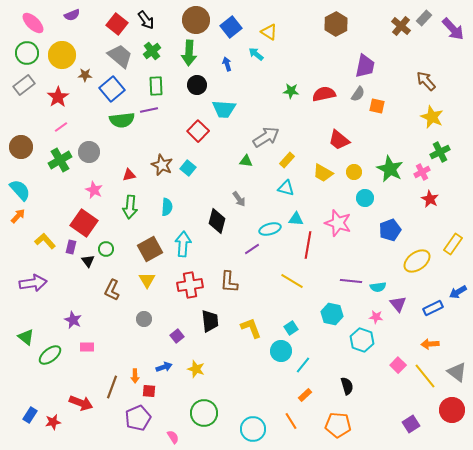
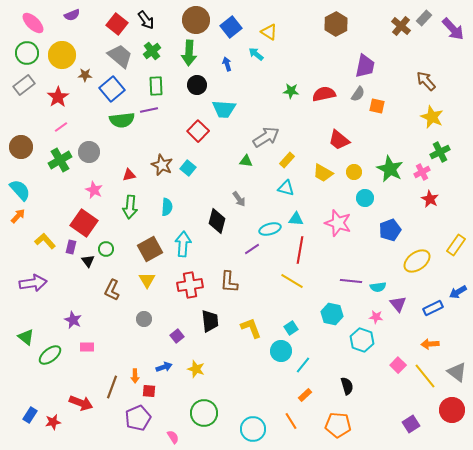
yellow rectangle at (453, 244): moved 3 px right, 1 px down
red line at (308, 245): moved 8 px left, 5 px down
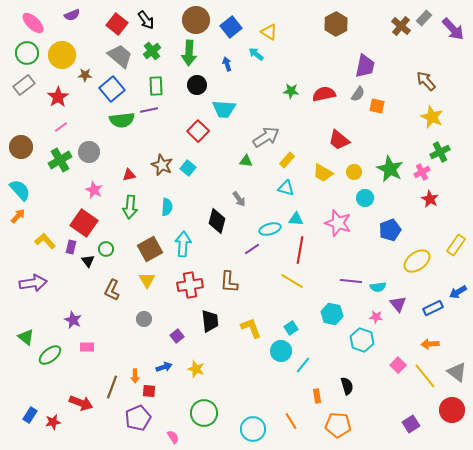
orange rectangle at (305, 395): moved 12 px right, 1 px down; rotated 56 degrees counterclockwise
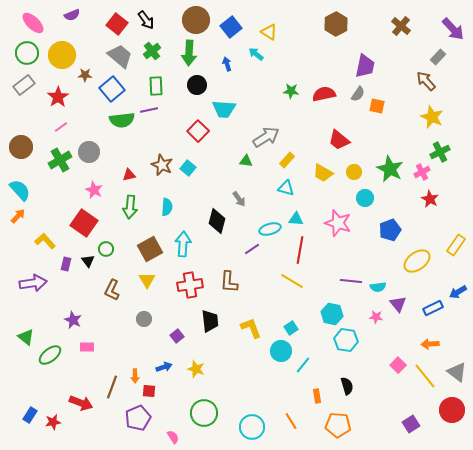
gray rectangle at (424, 18): moved 14 px right, 39 px down
purple rectangle at (71, 247): moved 5 px left, 17 px down
cyan hexagon at (362, 340): moved 16 px left; rotated 10 degrees counterclockwise
cyan circle at (253, 429): moved 1 px left, 2 px up
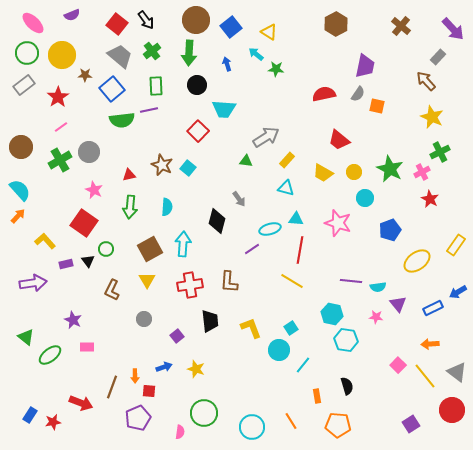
green star at (291, 91): moved 15 px left, 22 px up
purple rectangle at (66, 264): rotated 64 degrees clockwise
cyan circle at (281, 351): moved 2 px left, 1 px up
pink semicircle at (173, 437): moved 7 px right, 5 px up; rotated 40 degrees clockwise
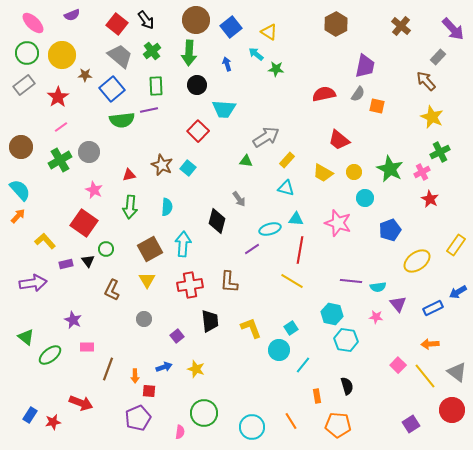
brown line at (112, 387): moved 4 px left, 18 px up
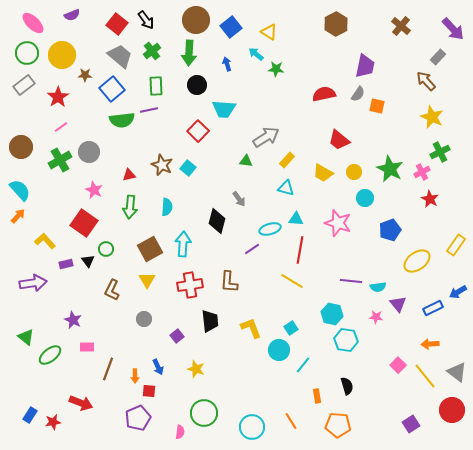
blue arrow at (164, 367): moved 6 px left; rotated 84 degrees clockwise
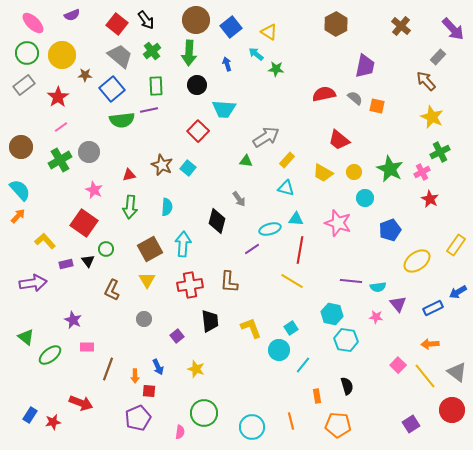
gray semicircle at (358, 94): moved 3 px left, 4 px down; rotated 84 degrees counterclockwise
orange line at (291, 421): rotated 18 degrees clockwise
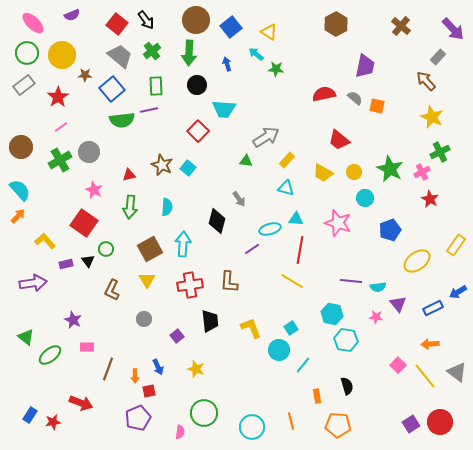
red square at (149, 391): rotated 16 degrees counterclockwise
red circle at (452, 410): moved 12 px left, 12 px down
